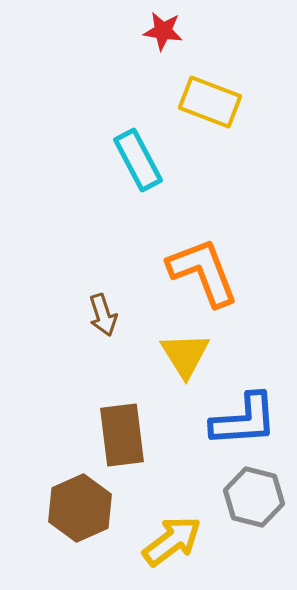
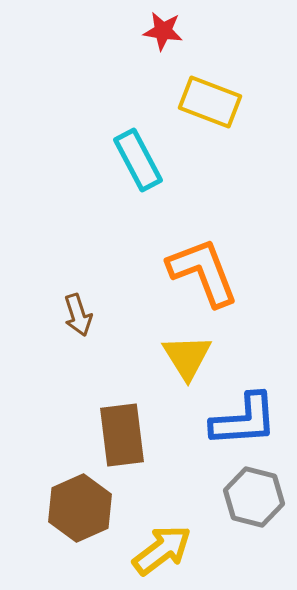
brown arrow: moved 25 px left
yellow triangle: moved 2 px right, 2 px down
yellow arrow: moved 10 px left, 9 px down
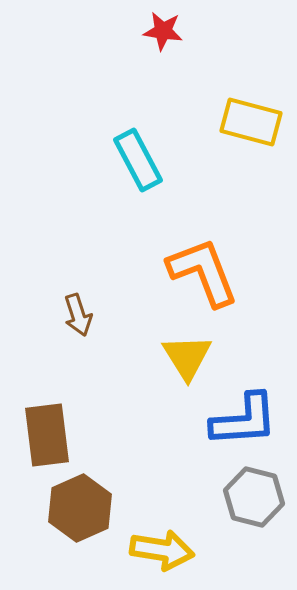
yellow rectangle: moved 41 px right, 20 px down; rotated 6 degrees counterclockwise
brown rectangle: moved 75 px left
yellow arrow: rotated 46 degrees clockwise
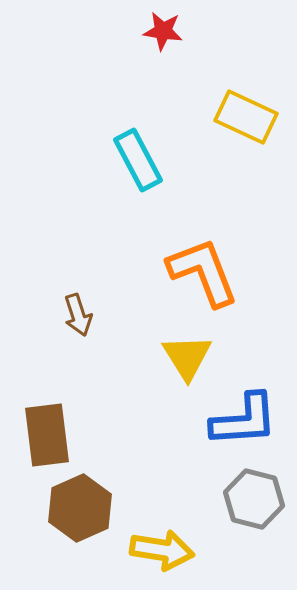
yellow rectangle: moved 5 px left, 5 px up; rotated 10 degrees clockwise
gray hexagon: moved 2 px down
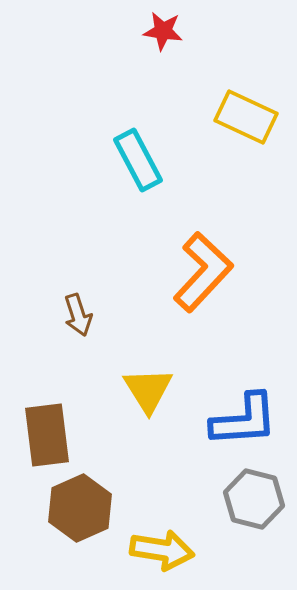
orange L-shape: rotated 64 degrees clockwise
yellow triangle: moved 39 px left, 33 px down
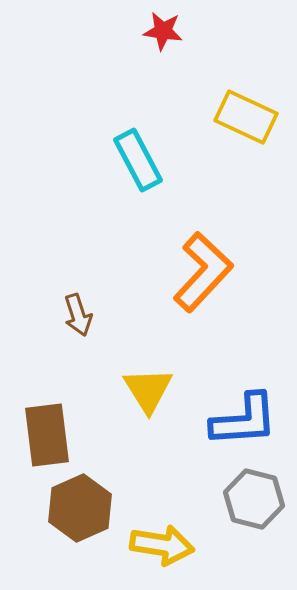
yellow arrow: moved 5 px up
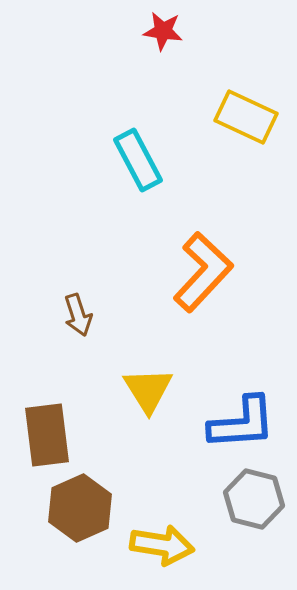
blue L-shape: moved 2 px left, 3 px down
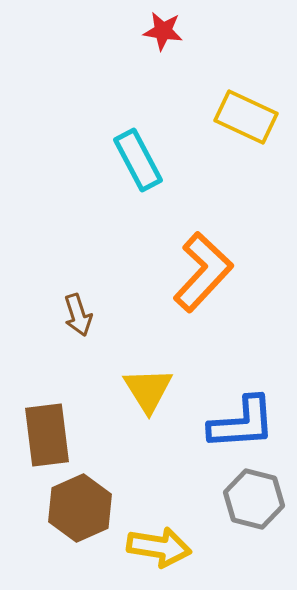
yellow arrow: moved 3 px left, 2 px down
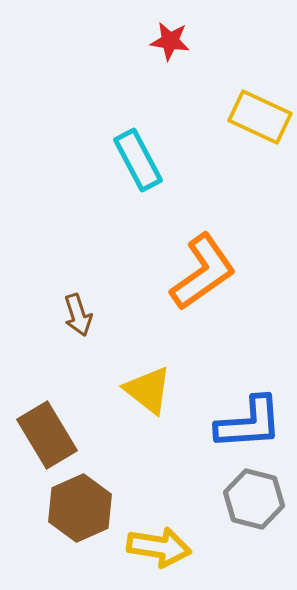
red star: moved 7 px right, 10 px down
yellow rectangle: moved 14 px right
orange L-shape: rotated 12 degrees clockwise
yellow triangle: rotated 20 degrees counterclockwise
blue L-shape: moved 7 px right
brown rectangle: rotated 24 degrees counterclockwise
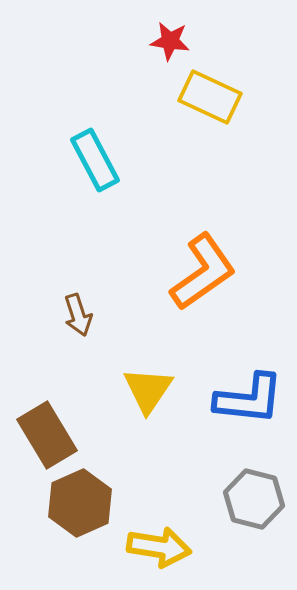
yellow rectangle: moved 50 px left, 20 px up
cyan rectangle: moved 43 px left
yellow triangle: rotated 26 degrees clockwise
blue L-shape: moved 24 px up; rotated 10 degrees clockwise
brown hexagon: moved 5 px up
